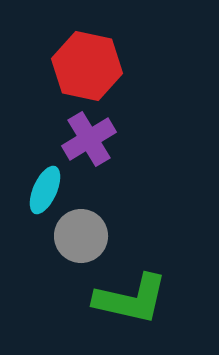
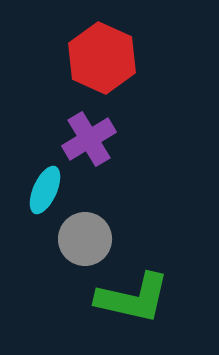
red hexagon: moved 15 px right, 8 px up; rotated 12 degrees clockwise
gray circle: moved 4 px right, 3 px down
green L-shape: moved 2 px right, 1 px up
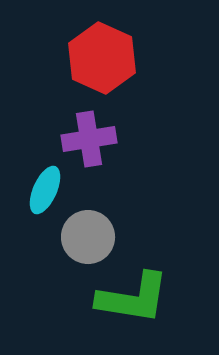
purple cross: rotated 22 degrees clockwise
gray circle: moved 3 px right, 2 px up
green L-shape: rotated 4 degrees counterclockwise
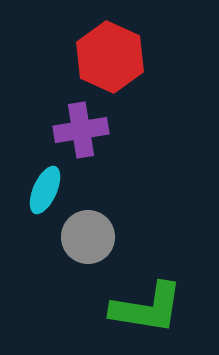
red hexagon: moved 8 px right, 1 px up
purple cross: moved 8 px left, 9 px up
green L-shape: moved 14 px right, 10 px down
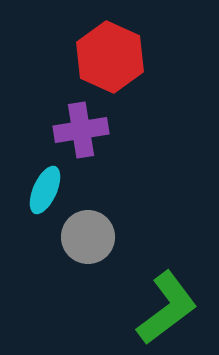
green L-shape: moved 20 px right; rotated 46 degrees counterclockwise
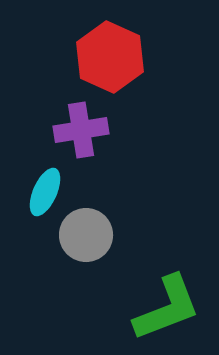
cyan ellipse: moved 2 px down
gray circle: moved 2 px left, 2 px up
green L-shape: rotated 16 degrees clockwise
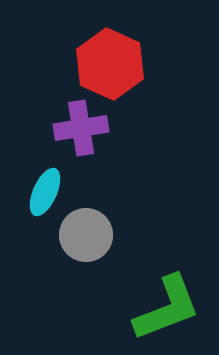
red hexagon: moved 7 px down
purple cross: moved 2 px up
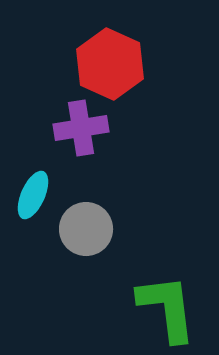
cyan ellipse: moved 12 px left, 3 px down
gray circle: moved 6 px up
green L-shape: rotated 76 degrees counterclockwise
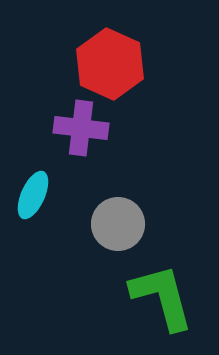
purple cross: rotated 16 degrees clockwise
gray circle: moved 32 px right, 5 px up
green L-shape: moved 5 px left, 11 px up; rotated 8 degrees counterclockwise
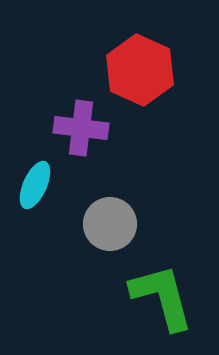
red hexagon: moved 30 px right, 6 px down
cyan ellipse: moved 2 px right, 10 px up
gray circle: moved 8 px left
